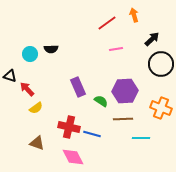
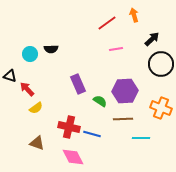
purple rectangle: moved 3 px up
green semicircle: moved 1 px left
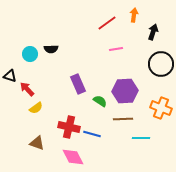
orange arrow: rotated 24 degrees clockwise
black arrow: moved 1 px right, 7 px up; rotated 28 degrees counterclockwise
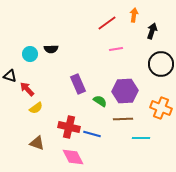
black arrow: moved 1 px left, 1 px up
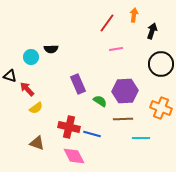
red line: rotated 18 degrees counterclockwise
cyan circle: moved 1 px right, 3 px down
pink diamond: moved 1 px right, 1 px up
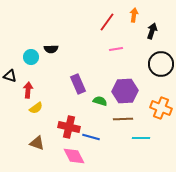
red line: moved 1 px up
red arrow: moved 1 px right, 1 px down; rotated 49 degrees clockwise
green semicircle: rotated 16 degrees counterclockwise
blue line: moved 1 px left, 3 px down
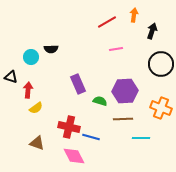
red line: rotated 24 degrees clockwise
black triangle: moved 1 px right, 1 px down
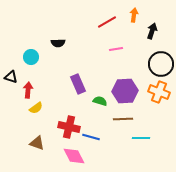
black semicircle: moved 7 px right, 6 px up
orange cross: moved 2 px left, 16 px up
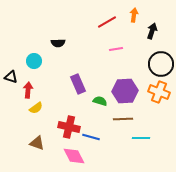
cyan circle: moved 3 px right, 4 px down
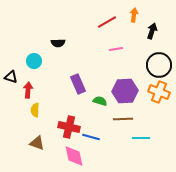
black circle: moved 2 px left, 1 px down
yellow semicircle: moved 1 px left, 2 px down; rotated 128 degrees clockwise
pink diamond: rotated 15 degrees clockwise
